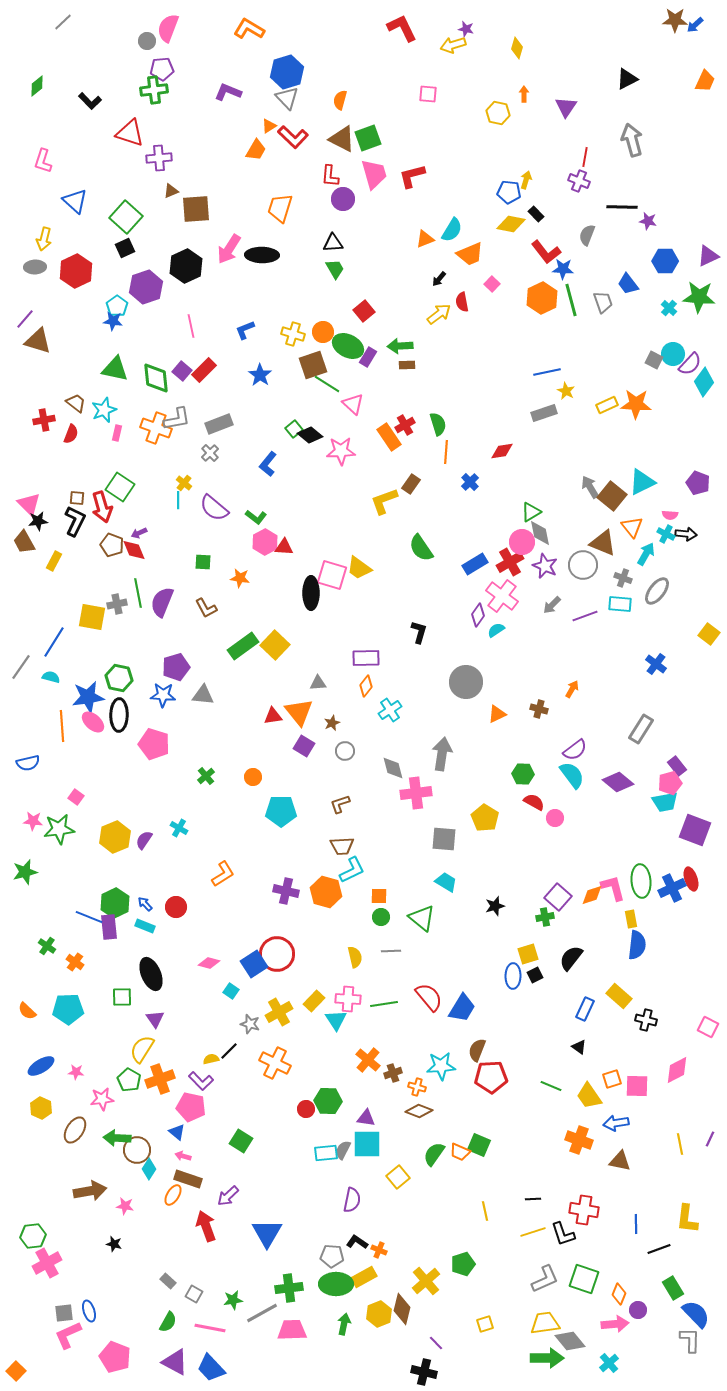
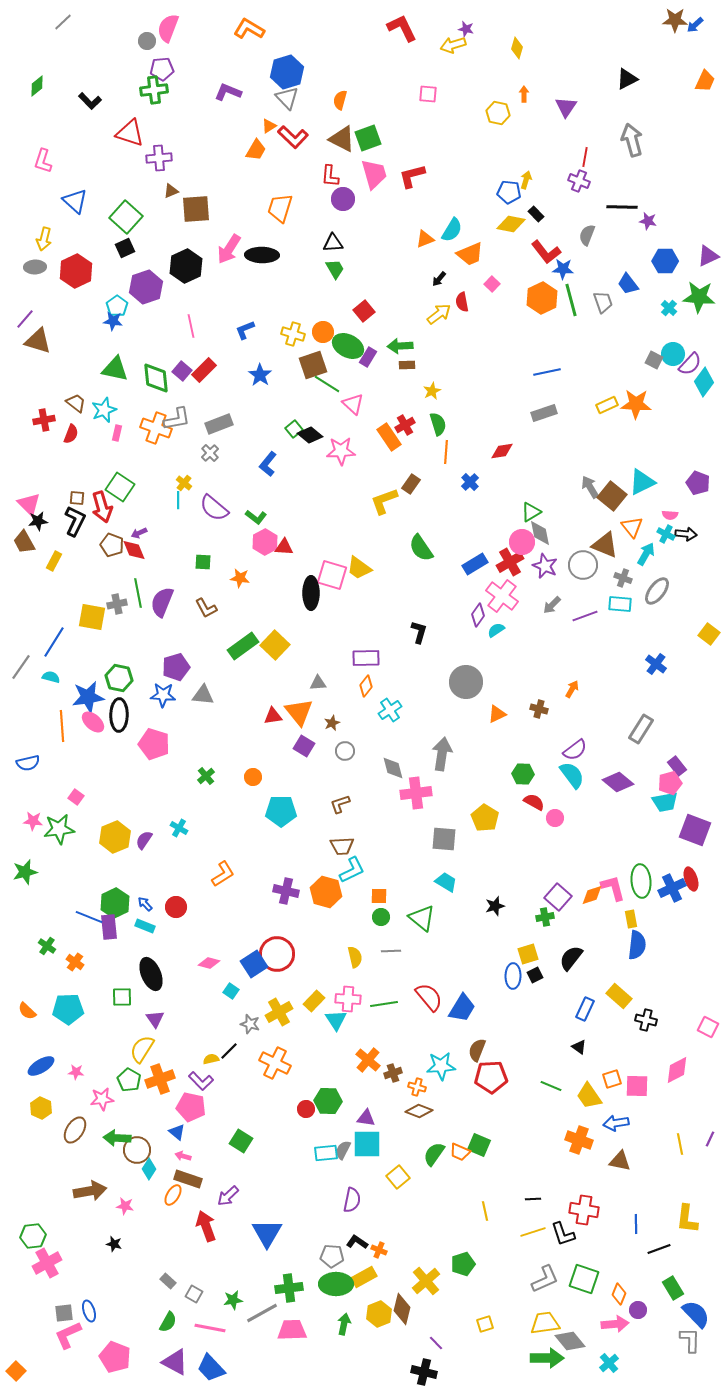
yellow star at (566, 391): moved 134 px left; rotated 18 degrees clockwise
brown triangle at (603, 543): moved 2 px right, 2 px down
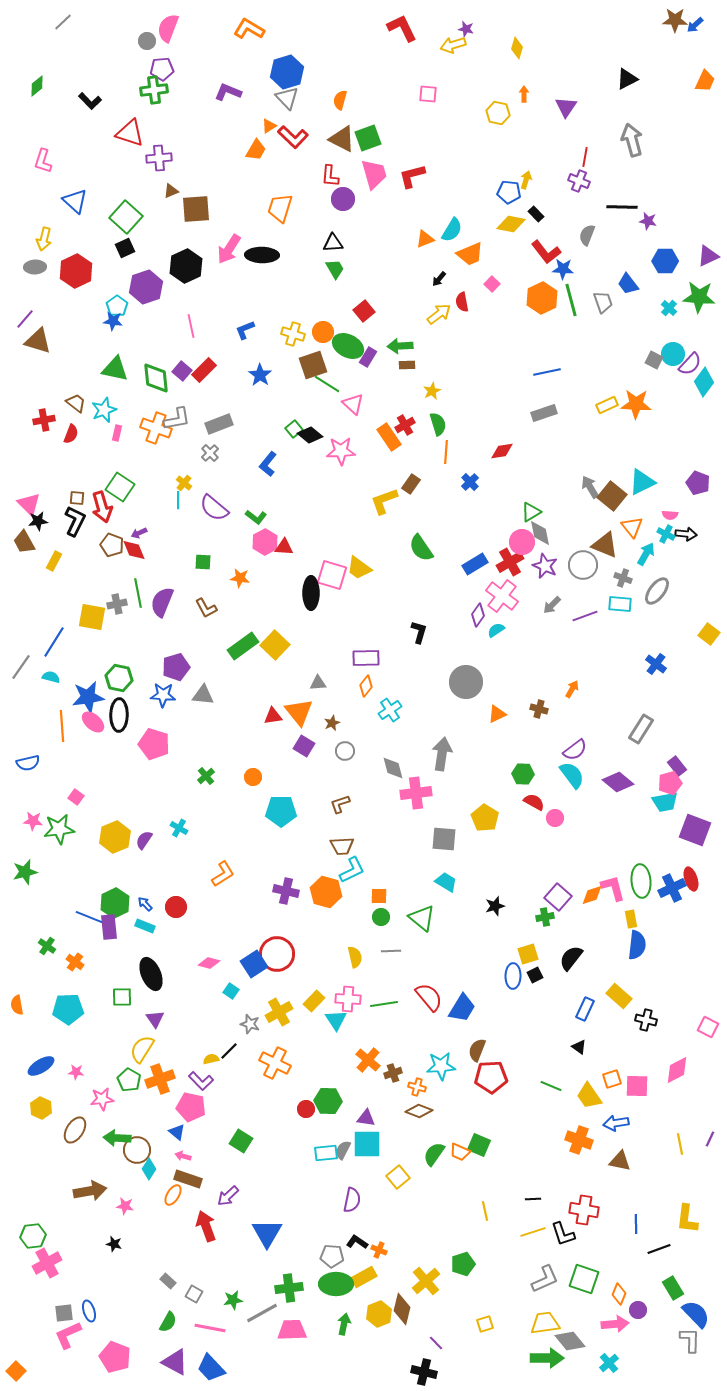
orange semicircle at (27, 1011): moved 10 px left, 6 px up; rotated 36 degrees clockwise
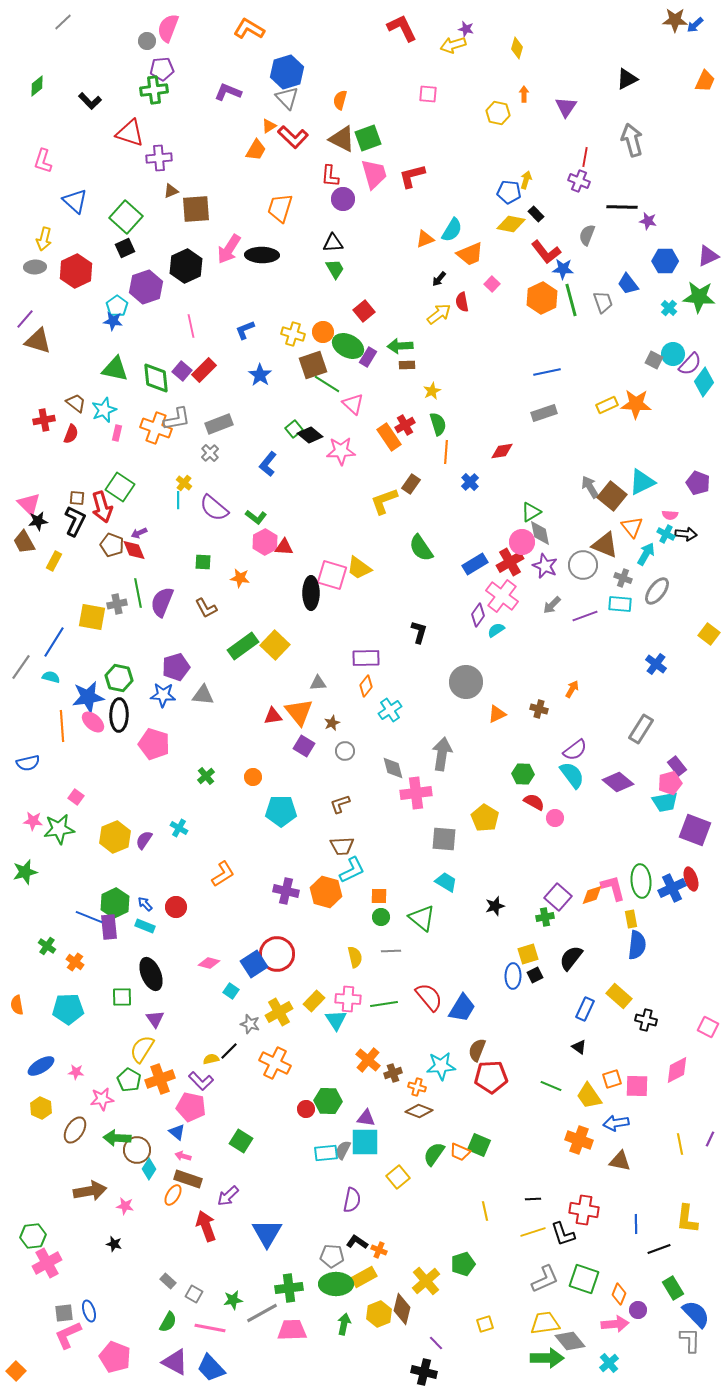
cyan square at (367, 1144): moved 2 px left, 2 px up
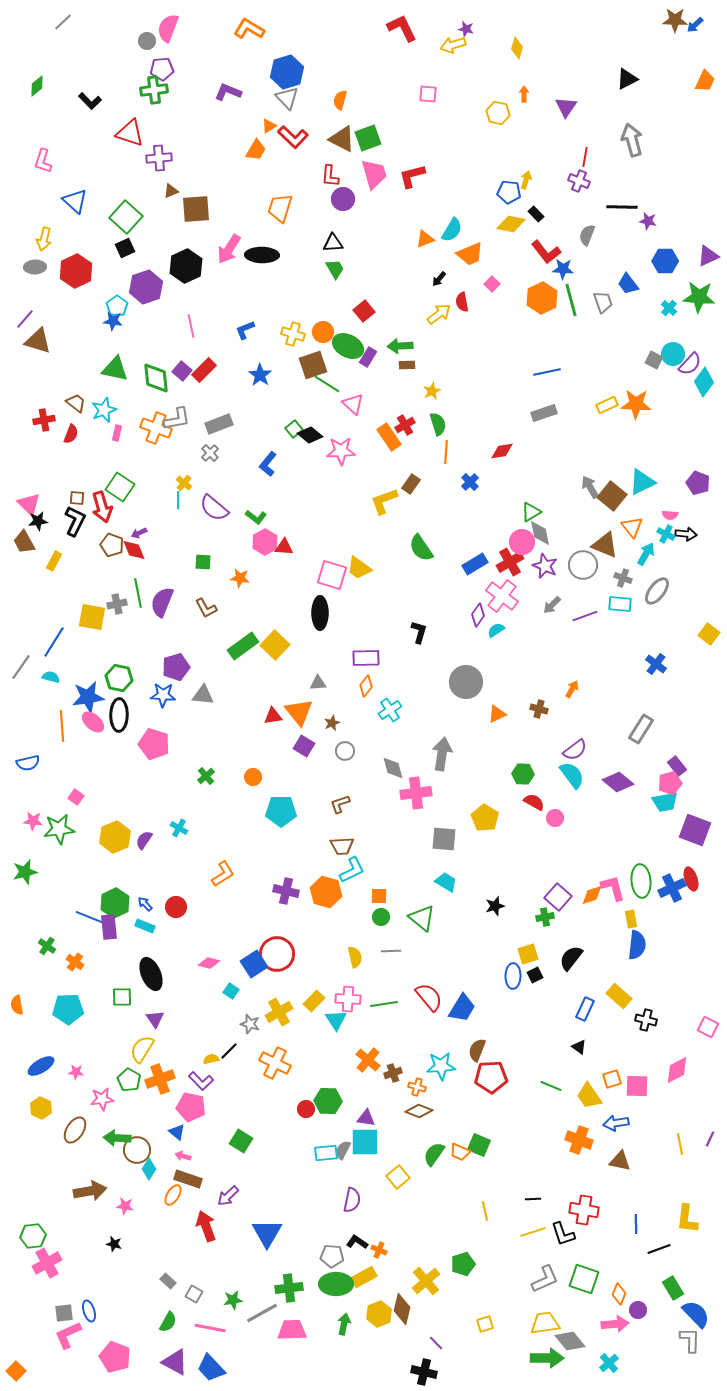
black ellipse at (311, 593): moved 9 px right, 20 px down
